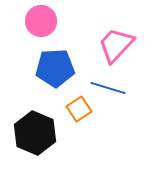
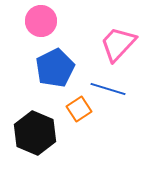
pink trapezoid: moved 2 px right, 1 px up
blue pentagon: rotated 24 degrees counterclockwise
blue line: moved 1 px down
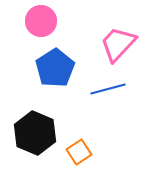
blue pentagon: rotated 6 degrees counterclockwise
blue line: rotated 32 degrees counterclockwise
orange square: moved 43 px down
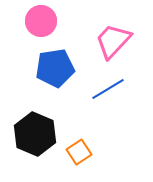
pink trapezoid: moved 5 px left, 3 px up
blue pentagon: rotated 24 degrees clockwise
blue line: rotated 16 degrees counterclockwise
black hexagon: moved 1 px down
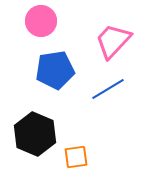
blue pentagon: moved 2 px down
orange square: moved 3 px left, 5 px down; rotated 25 degrees clockwise
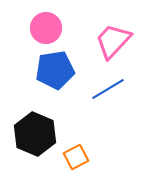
pink circle: moved 5 px right, 7 px down
orange square: rotated 20 degrees counterclockwise
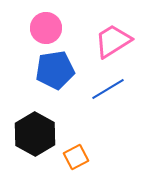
pink trapezoid: rotated 15 degrees clockwise
black hexagon: rotated 6 degrees clockwise
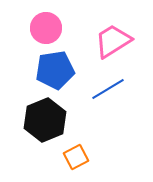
black hexagon: moved 10 px right, 14 px up; rotated 9 degrees clockwise
